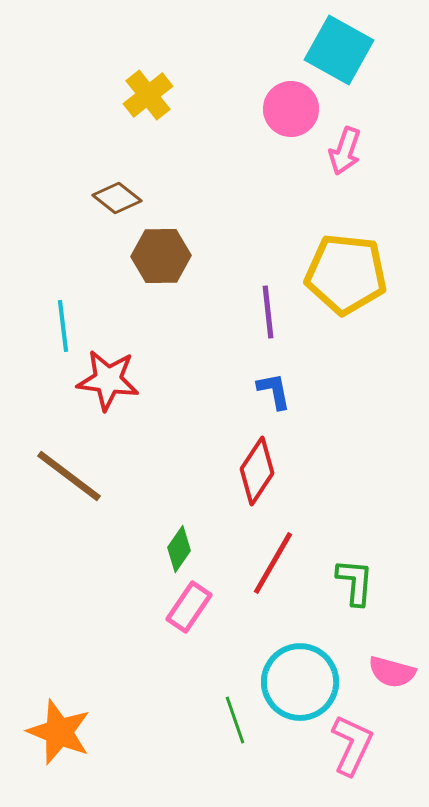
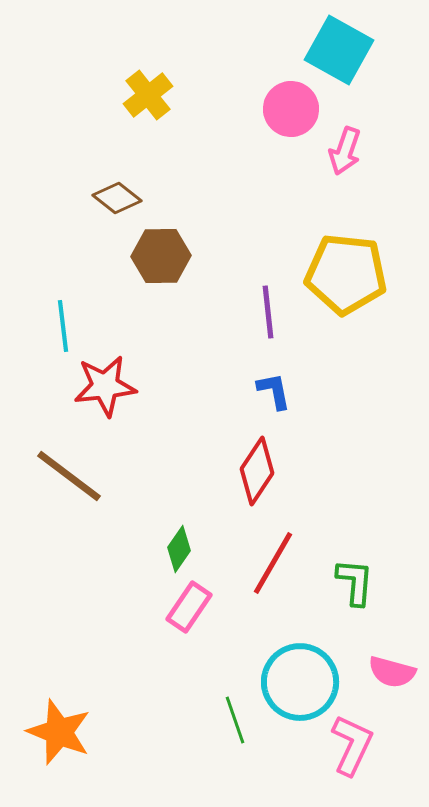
red star: moved 3 px left, 6 px down; rotated 14 degrees counterclockwise
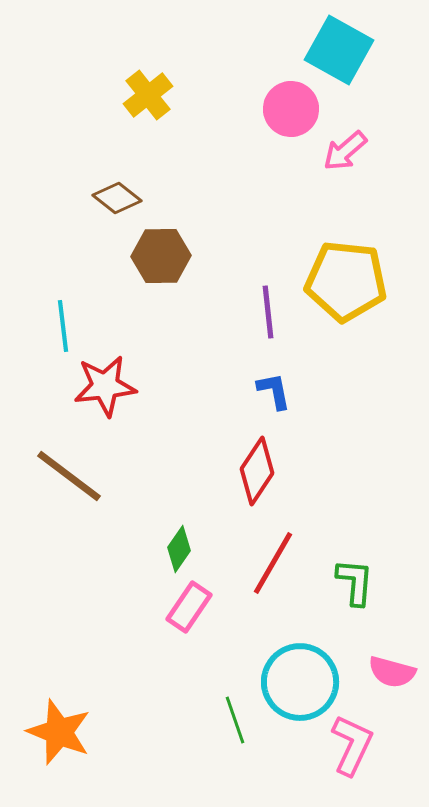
pink arrow: rotated 30 degrees clockwise
yellow pentagon: moved 7 px down
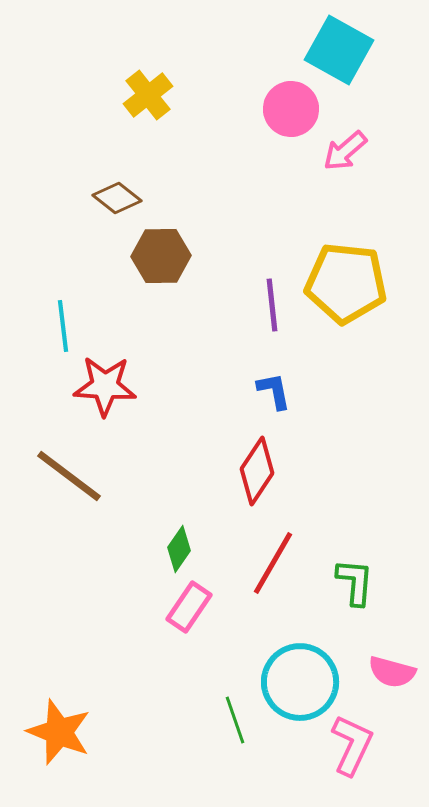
yellow pentagon: moved 2 px down
purple line: moved 4 px right, 7 px up
red star: rotated 10 degrees clockwise
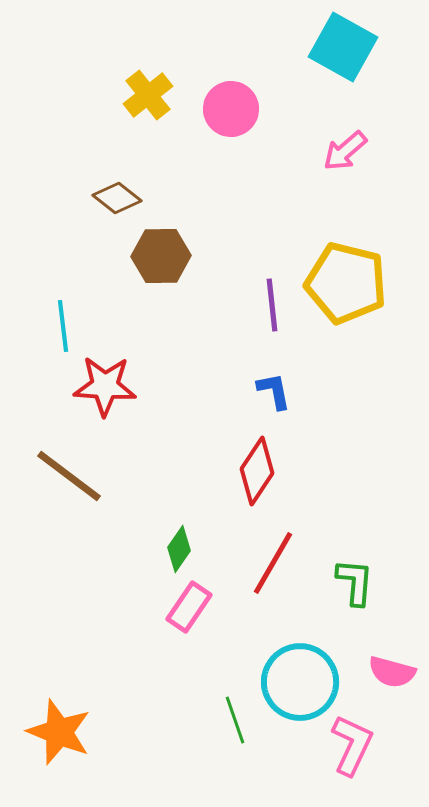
cyan square: moved 4 px right, 3 px up
pink circle: moved 60 px left
yellow pentagon: rotated 8 degrees clockwise
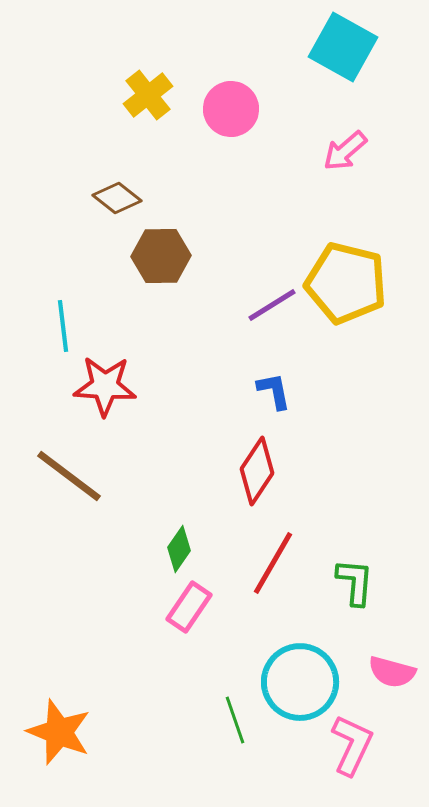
purple line: rotated 64 degrees clockwise
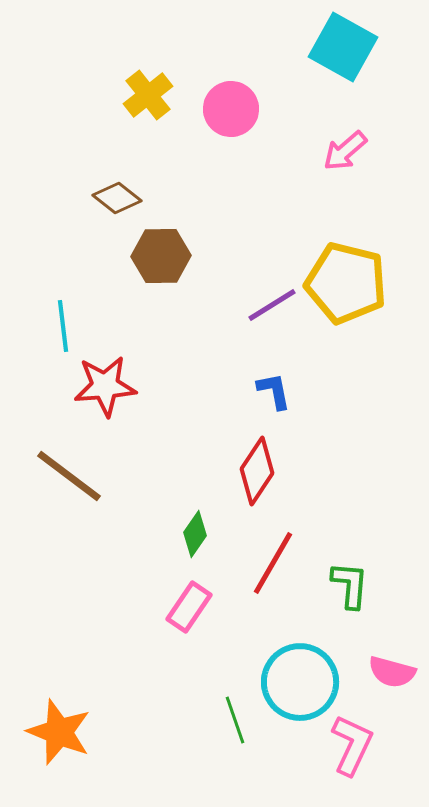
red star: rotated 8 degrees counterclockwise
green diamond: moved 16 px right, 15 px up
green L-shape: moved 5 px left, 3 px down
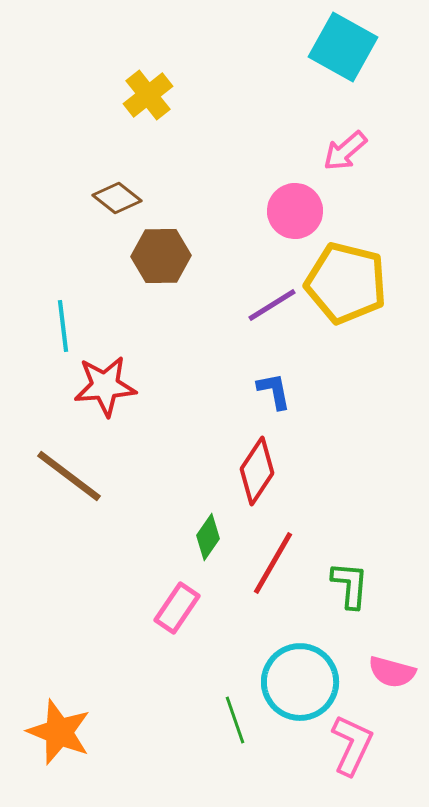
pink circle: moved 64 px right, 102 px down
green diamond: moved 13 px right, 3 px down
pink rectangle: moved 12 px left, 1 px down
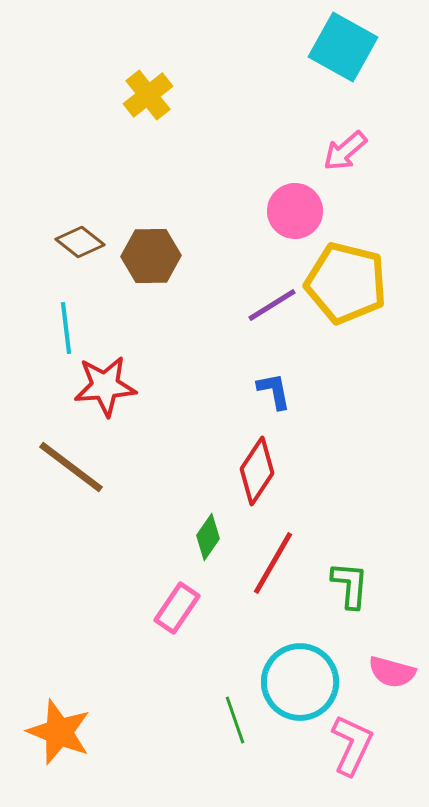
brown diamond: moved 37 px left, 44 px down
brown hexagon: moved 10 px left
cyan line: moved 3 px right, 2 px down
brown line: moved 2 px right, 9 px up
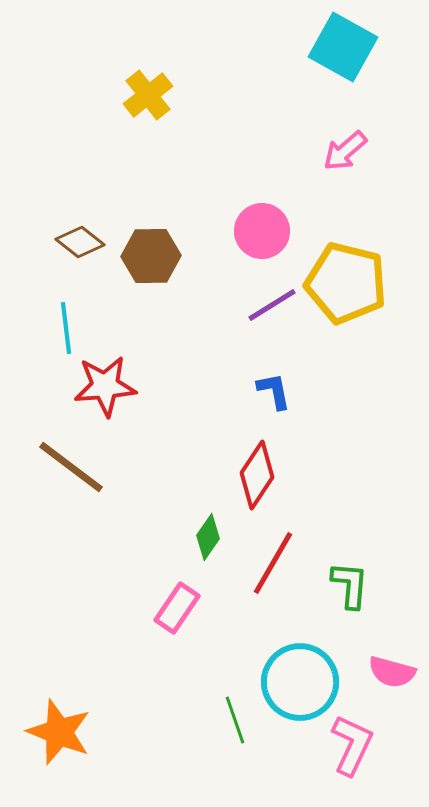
pink circle: moved 33 px left, 20 px down
red diamond: moved 4 px down
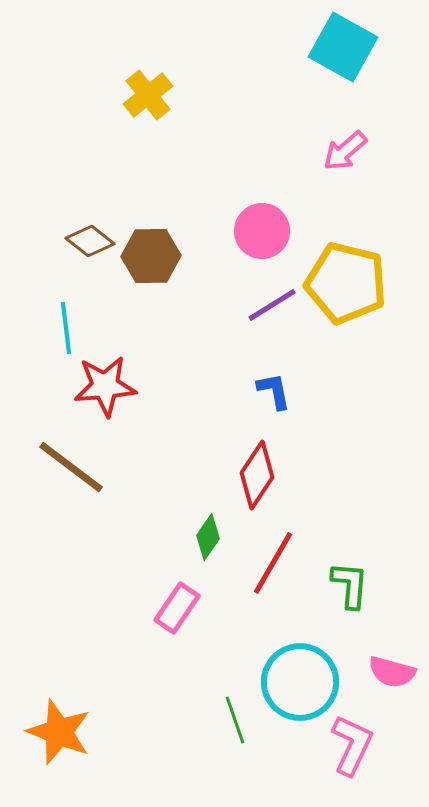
brown diamond: moved 10 px right, 1 px up
